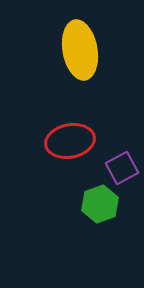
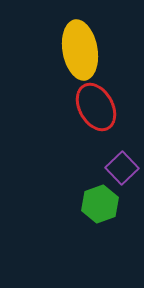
red ellipse: moved 26 px right, 34 px up; rotated 72 degrees clockwise
purple square: rotated 16 degrees counterclockwise
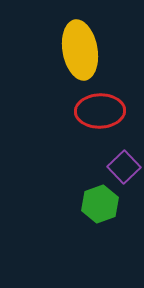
red ellipse: moved 4 px right, 4 px down; rotated 63 degrees counterclockwise
purple square: moved 2 px right, 1 px up
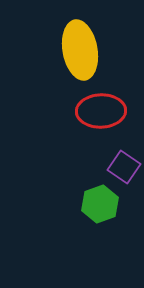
red ellipse: moved 1 px right
purple square: rotated 12 degrees counterclockwise
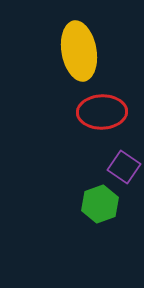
yellow ellipse: moved 1 px left, 1 px down
red ellipse: moved 1 px right, 1 px down
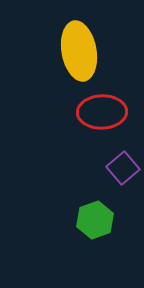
purple square: moved 1 px left, 1 px down; rotated 16 degrees clockwise
green hexagon: moved 5 px left, 16 px down
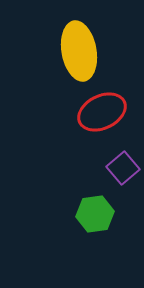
red ellipse: rotated 24 degrees counterclockwise
green hexagon: moved 6 px up; rotated 12 degrees clockwise
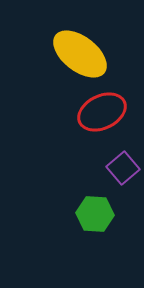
yellow ellipse: moved 1 px right, 3 px down; rotated 42 degrees counterclockwise
green hexagon: rotated 12 degrees clockwise
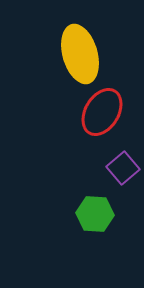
yellow ellipse: rotated 36 degrees clockwise
red ellipse: rotated 33 degrees counterclockwise
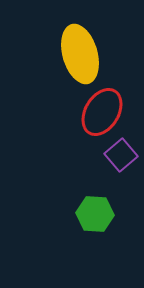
purple square: moved 2 px left, 13 px up
